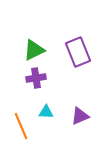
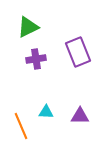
green triangle: moved 6 px left, 23 px up
purple cross: moved 19 px up
purple triangle: rotated 24 degrees clockwise
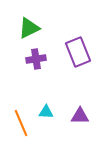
green triangle: moved 1 px right, 1 px down
orange line: moved 3 px up
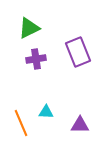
purple triangle: moved 9 px down
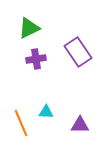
purple rectangle: rotated 12 degrees counterclockwise
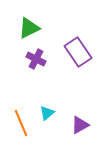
purple cross: rotated 36 degrees clockwise
cyan triangle: moved 1 px right, 1 px down; rotated 42 degrees counterclockwise
purple triangle: rotated 30 degrees counterclockwise
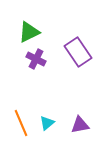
green triangle: moved 4 px down
cyan triangle: moved 10 px down
purple triangle: rotated 18 degrees clockwise
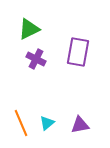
green triangle: moved 3 px up
purple rectangle: rotated 44 degrees clockwise
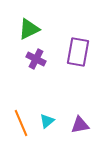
cyan triangle: moved 2 px up
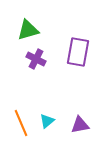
green triangle: moved 1 px left, 1 px down; rotated 10 degrees clockwise
